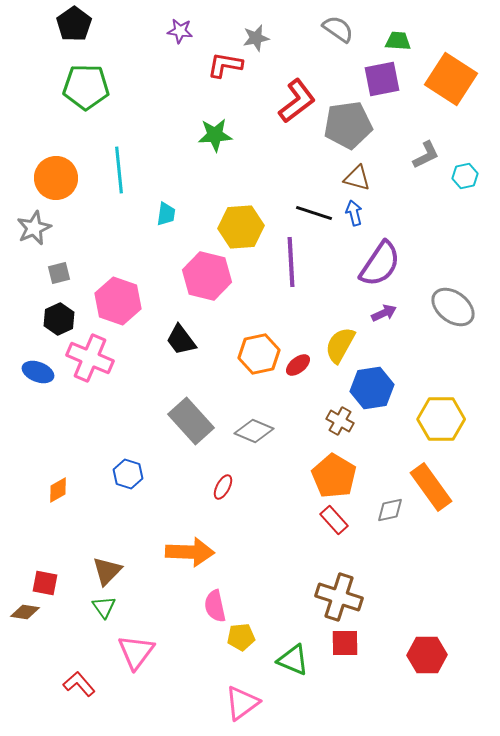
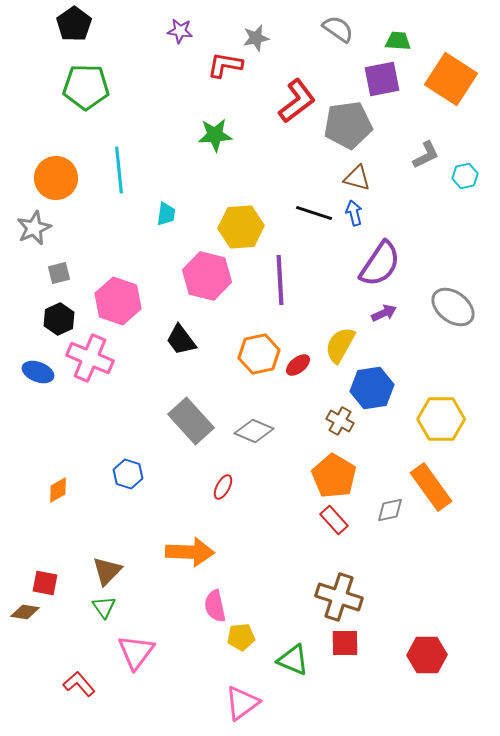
purple line at (291, 262): moved 11 px left, 18 px down
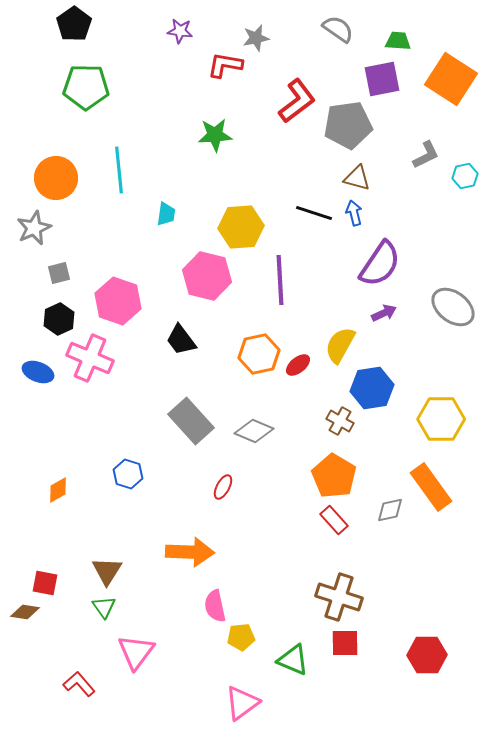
brown triangle at (107, 571): rotated 12 degrees counterclockwise
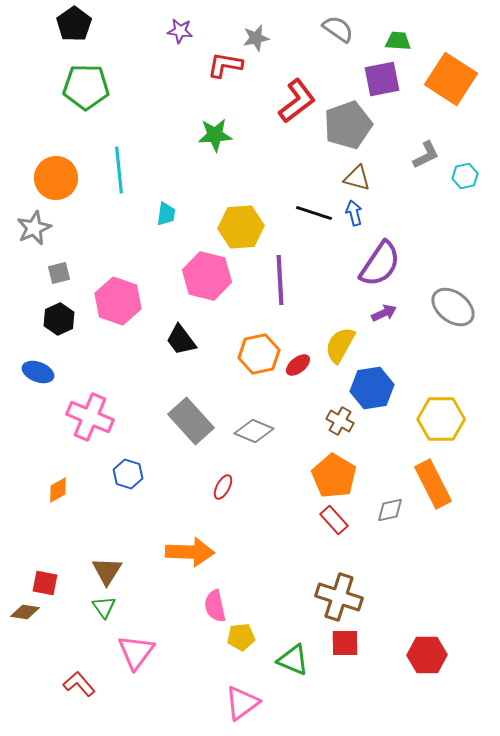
gray pentagon at (348, 125): rotated 12 degrees counterclockwise
pink cross at (90, 358): moved 59 px down
orange rectangle at (431, 487): moved 2 px right, 3 px up; rotated 9 degrees clockwise
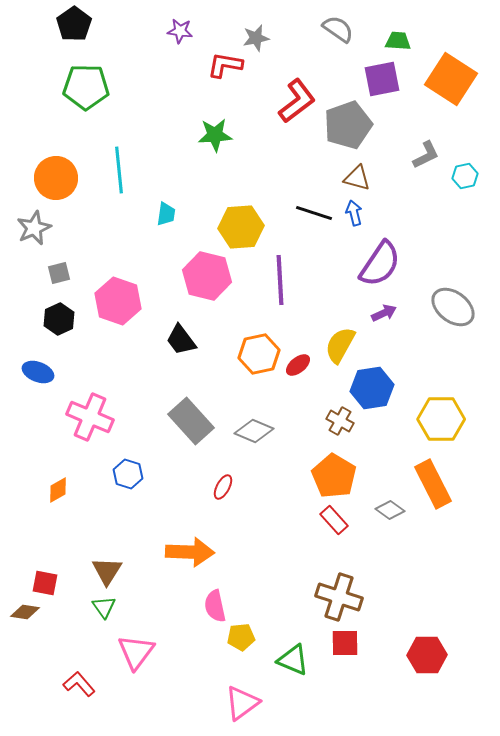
gray diamond at (390, 510): rotated 48 degrees clockwise
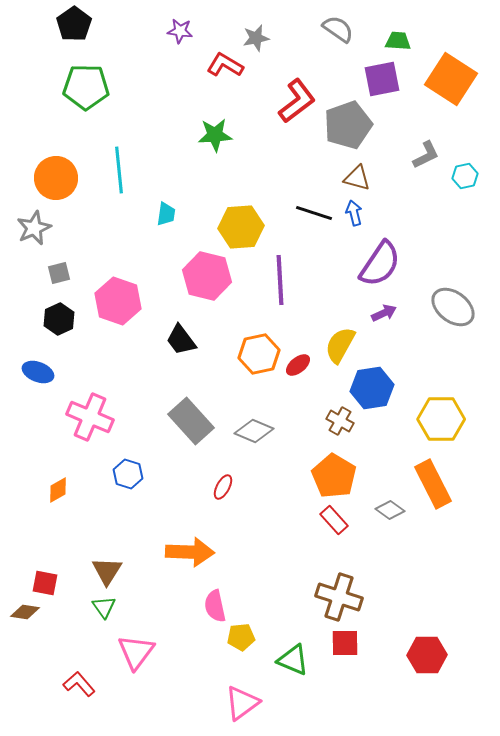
red L-shape at (225, 65): rotated 21 degrees clockwise
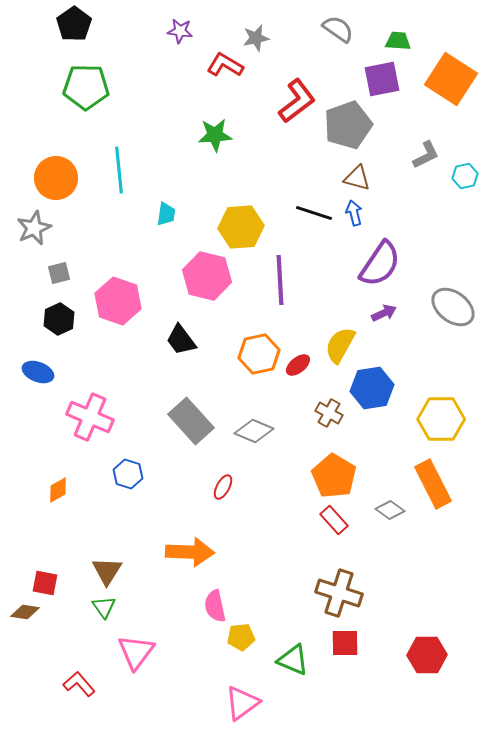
brown cross at (340, 421): moved 11 px left, 8 px up
brown cross at (339, 597): moved 4 px up
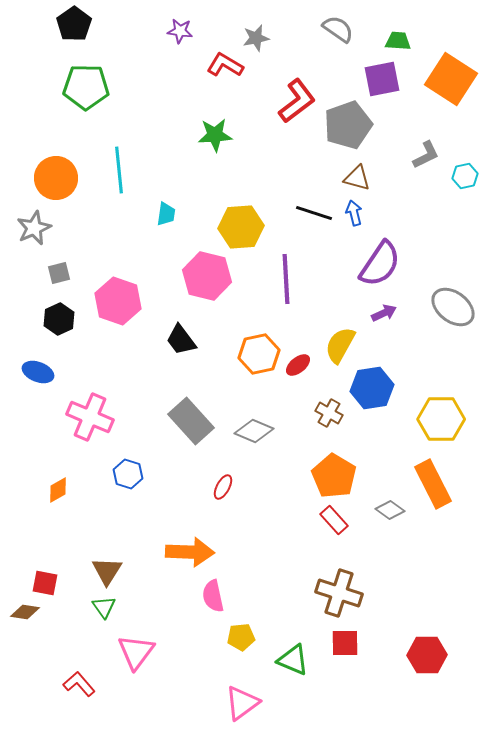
purple line at (280, 280): moved 6 px right, 1 px up
pink semicircle at (215, 606): moved 2 px left, 10 px up
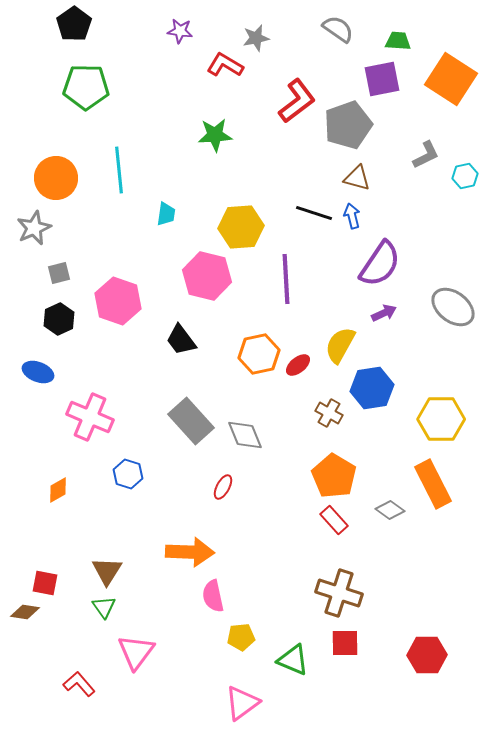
blue arrow at (354, 213): moved 2 px left, 3 px down
gray diamond at (254, 431): moved 9 px left, 4 px down; rotated 45 degrees clockwise
